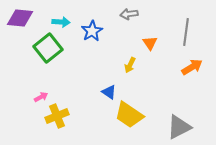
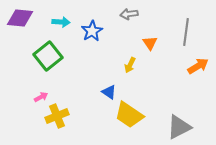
green square: moved 8 px down
orange arrow: moved 6 px right, 1 px up
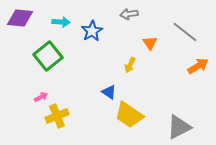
gray line: moved 1 px left; rotated 60 degrees counterclockwise
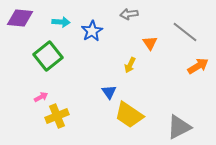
blue triangle: rotated 21 degrees clockwise
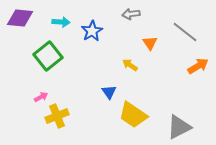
gray arrow: moved 2 px right
yellow arrow: rotated 98 degrees clockwise
yellow trapezoid: moved 4 px right
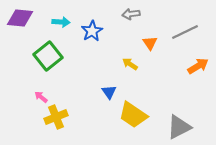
gray line: rotated 64 degrees counterclockwise
yellow arrow: moved 1 px up
pink arrow: rotated 112 degrees counterclockwise
yellow cross: moved 1 px left, 1 px down
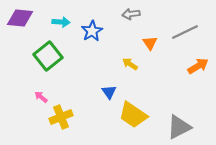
yellow cross: moved 5 px right
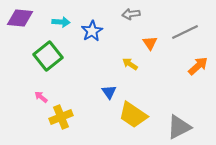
orange arrow: rotated 10 degrees counterclockwise
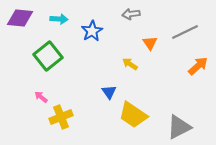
cyan arrow: moved 2 px left, 3 px up
